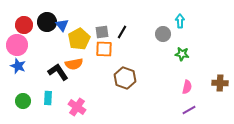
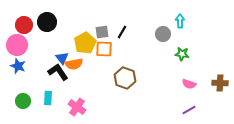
blue triangle: moved 33 px down
yellow pentagon: moved 6 px right, 4 px down
pink semicircle: moved 2 px right, 3 px up; rotated 96 degrees clockwise
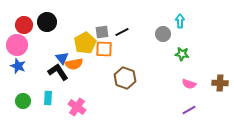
black line: rotated 32 degrees clockwise
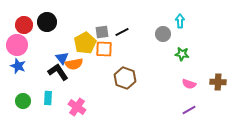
brown cross: moved 2 px left, 1 px up
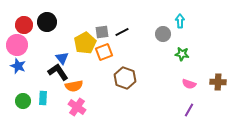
orange square: moved 3 px down; rotated 24 degrees counterclockwise
orange semicircle: moved 22 px down
cyan rectangle: moved 5 px left
purple line: rotated 32 degrees counterclockwise
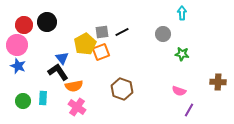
cyan arrow: moved 2 px right, 8 px up
yellow pentagon: moved 1 px down
orange square: moved 3 px left
brown hexagon: moved 3 px left, 11 px down
pink semicircle: moved 10 px left, 7 px down
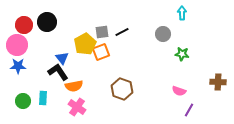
blue star: rotated 21 degrees counterclockwise
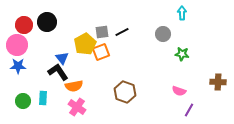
brown hexagon: moved 3 px right, 3 px down
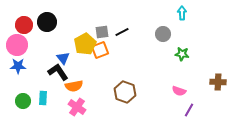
orange square: moved 1 px left, 2 px up
blue triangle: moved 1 px right
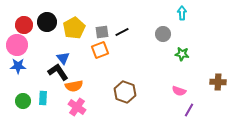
yellow pentagon: moved 11 px left, 16 px up
